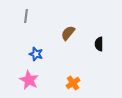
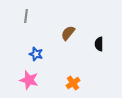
pink star: rotated 12 degrees counterclockwise
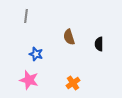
brown semicircle: moved 1 px right, 4 px down; rotated 56 degrees counterclockwise
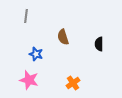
brown semicircle: moved 6 px left
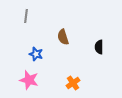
black semicircle: moved 3 px down
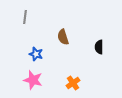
gray line: moved 1 px left, 1 px down
pink star: moved 4 px right
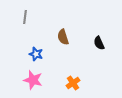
black semicircle: moved 4 px up; rotated 24 degrees counterclockwise
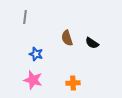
brown semicircle: moved 4 px right, 1 px down
black semicircle: moved 7 px left; rotated 32 degrees counterclockwise
orange cross: rotated 32 degrees clockwise
